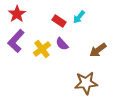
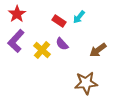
yellow cross: moved 1 px down; rotated 12 degrees counterclockwise
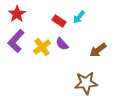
yellow cross: moved 3 px up; rotated 12 degrees clockwise
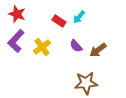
red star: rotated 18 degrees counterclockwise
purple semicircle: moved 14 px right, 2 px down
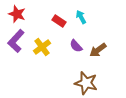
cyan arrow: moved 2 px right; rotated 112 degrees clockwise
brown star: rotated 20 degrees clockwise
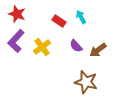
brown star: moved 1 px up
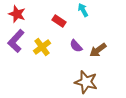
cyan arrow: moved 2 px right, 7 px up
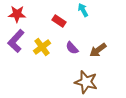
red star: rotated 18 degrees counterclockwise
purple semicircle: moved 4 px left, 2 px down
